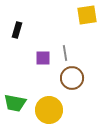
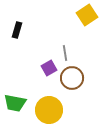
yellow square: rotated 25 degrees counterclockwise
purple square: moved 6 px right, 10 px down; rotated 28 degrees counterclockwise
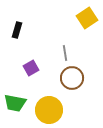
yellow square: moved 3 px down
purple square: moved 18 px left
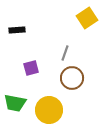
black rectangle: rotated 70 degrees clockwise
gray line: rotated 28 degrees clockwise
purple square: rotated 14 degrees clockwise
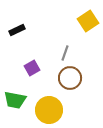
yellow square: moved 1 px right, 3 px down
black rectangle: rotated 21 degrees counterclockwise
purple square: moved 1 px right; rotated 14 degrees counterclockwise
brown circle: moved 2 px left
green trapezoid: moved 3 px up
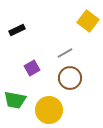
yellow square: rotated 20 degrees counterclockwise
gray line: rotated 42 degrees clockwise
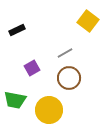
brown circle: moved 1 px left
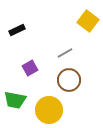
purple square: moved 2 px left
brown circle: moved 2 px down
